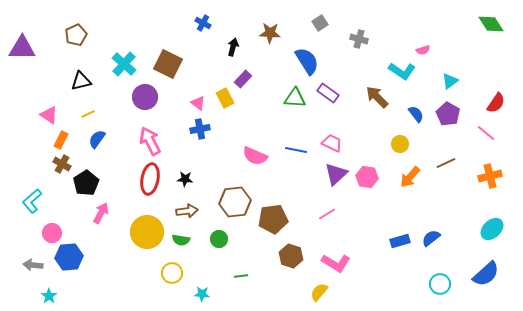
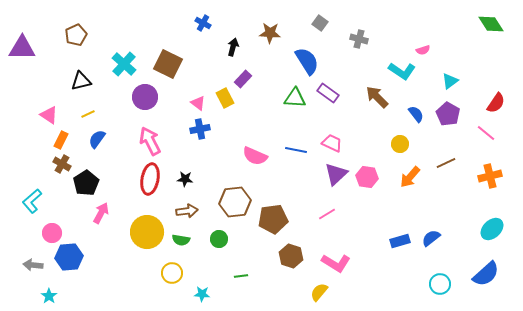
gray square at (320, 23): rotated 21 degrees counterclockwise
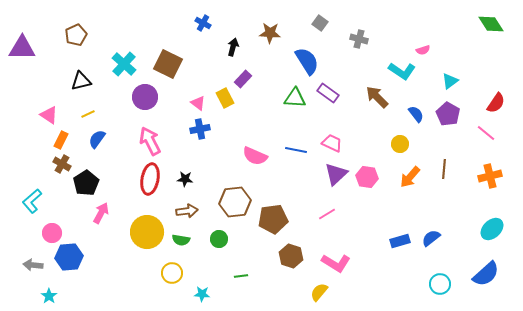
brown line at (446, 163): moved 2 px left, 6 px down; rotated 60 degrees counterclockwise
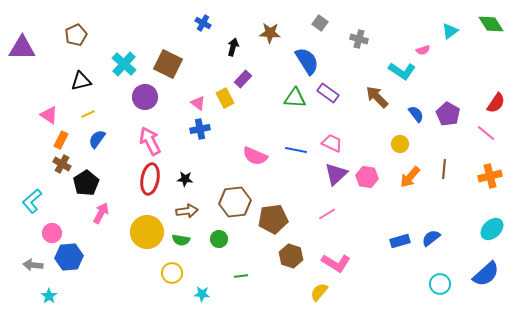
cyan triangle at (450, 81): moved 50 px up
